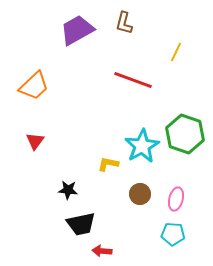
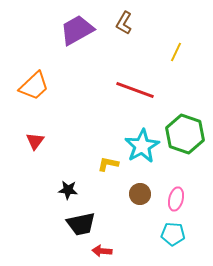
brown L-shape: rotated 15 degrees clockwise
red line: moved 2 px right, 10 px down
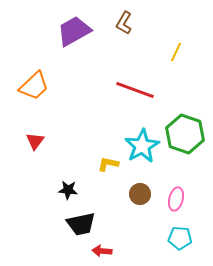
purple trapezoid: moved 3 px left, 1 px down
cyan pentagon: moved 7 px right, 4 px down
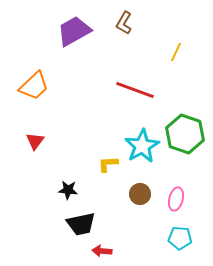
yellow L-shape: rotated 15 degrees counterclockwise
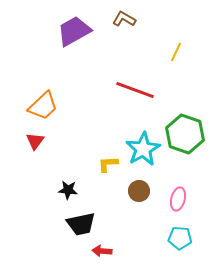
brown L-shape: moved 4 px up; rotated 90 degrees clockwise
orange trapezoid: moved 9 px right, 20 px down
cyan star: moved 1 px right, 3 px down
brown circle: moved 1 px left, 3 px up
pink ellipse: moved 2 px right
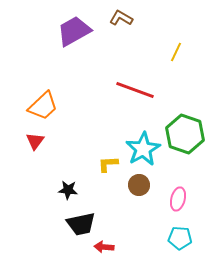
brown L-shape: moved 3 px left, 1 px up
brown circle: moved 6 px up
red arrow: moved 2 px right, 4 px up
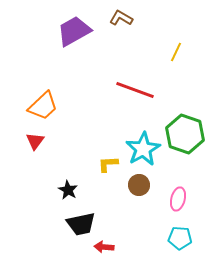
black star: rotated 24 degrees clockwise
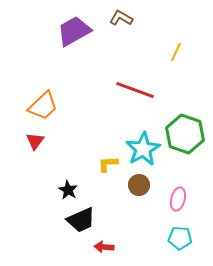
black trapezoid: moved 4 px up; rotated 12 degrees counterclockwise
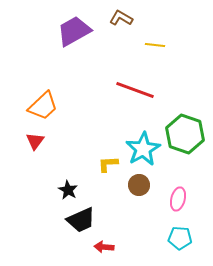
yellow line: moved 21 px left, 7 px up; rotated 72 degrees clockwise
